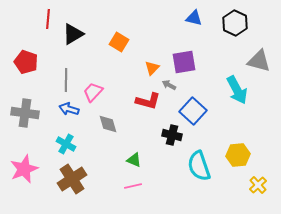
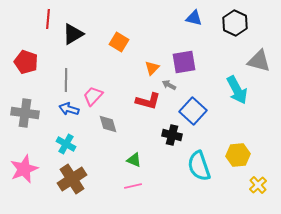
pink trapezoid: moved 4 px down
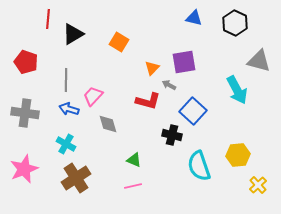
brown cross: moved 4 px right, 1 px up
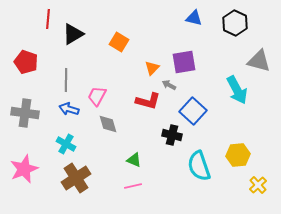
pink trapezoid: moved 4 px right; rotated 15 degrees counterclockwise
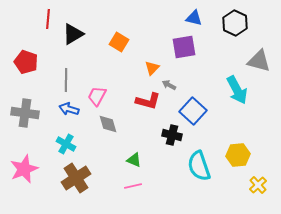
purple square: moved 15 px up
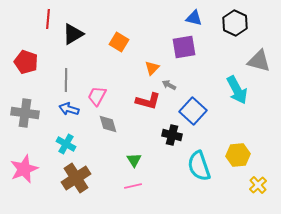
green triangle: rotated 35 degrees clockwise
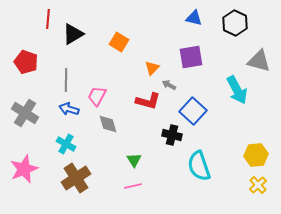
purple square: moved 7 px right, 10 px down
gray cross: rotated 24 degrees clockwise
yellow hexagon: moved 18 px right
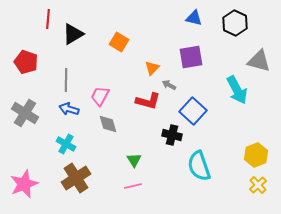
pink trapezoid: moved 3 px right
yellow hexagon: rotated 15 degrees counterclockwise
pink star: moved 15 px down
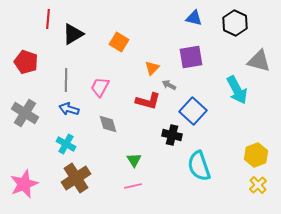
pink trapezoid: moved 9 px up
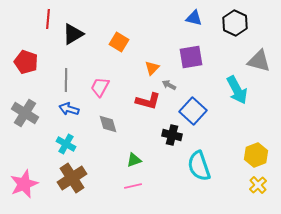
green triangle: rotated 42 degrees clockwise
brown cross: moved 4 px left
